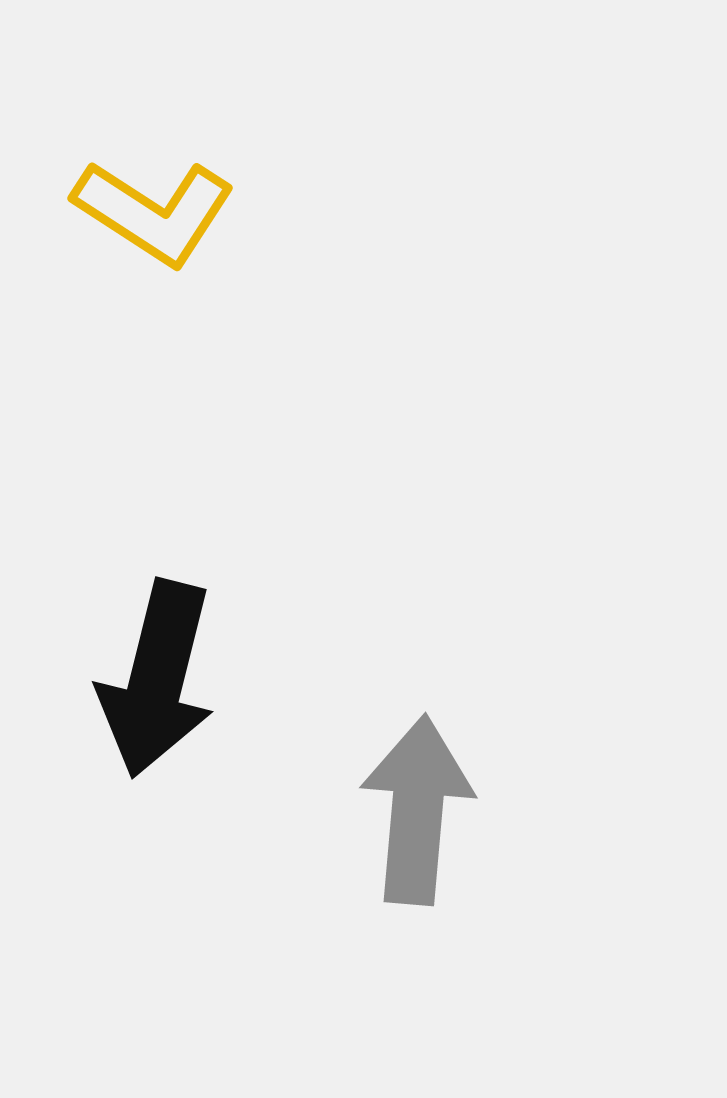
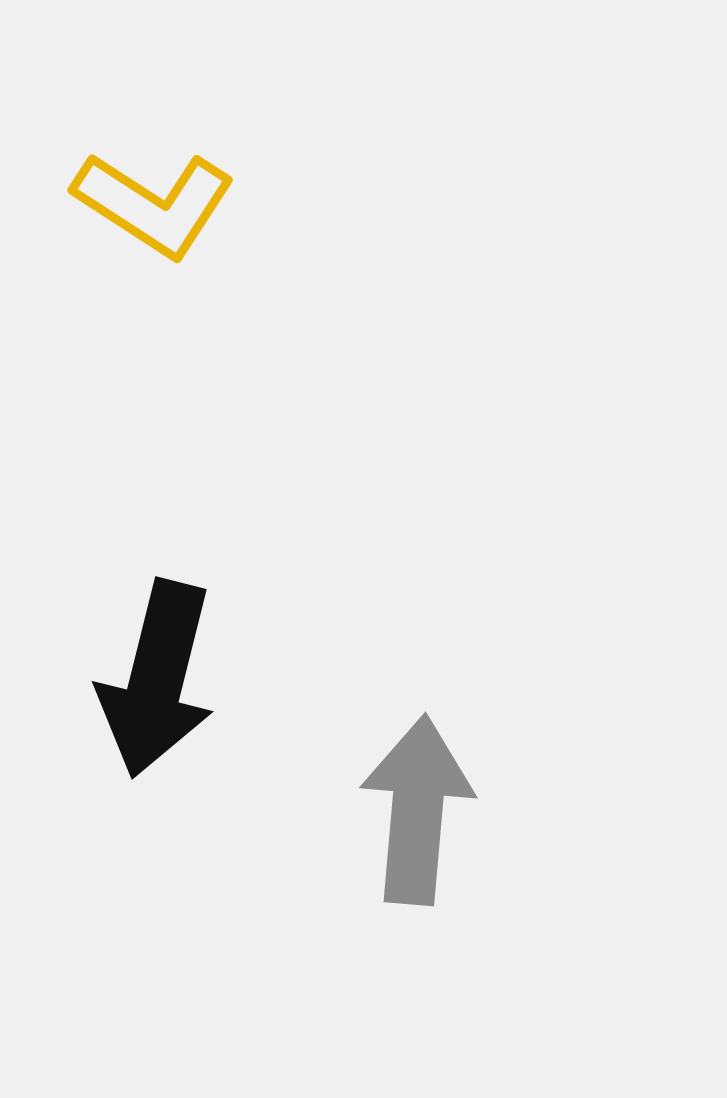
yellow L-shape: moved 8 px up
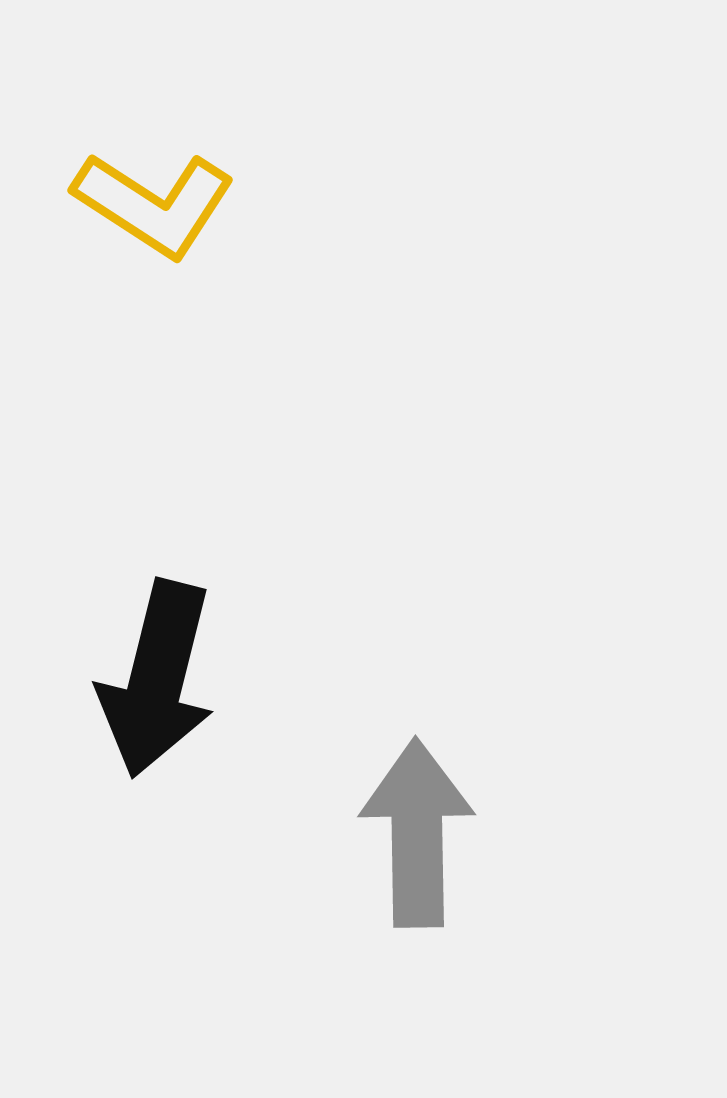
gray arrow: moved 23 px down; rotated 6 degrees counterclockwise
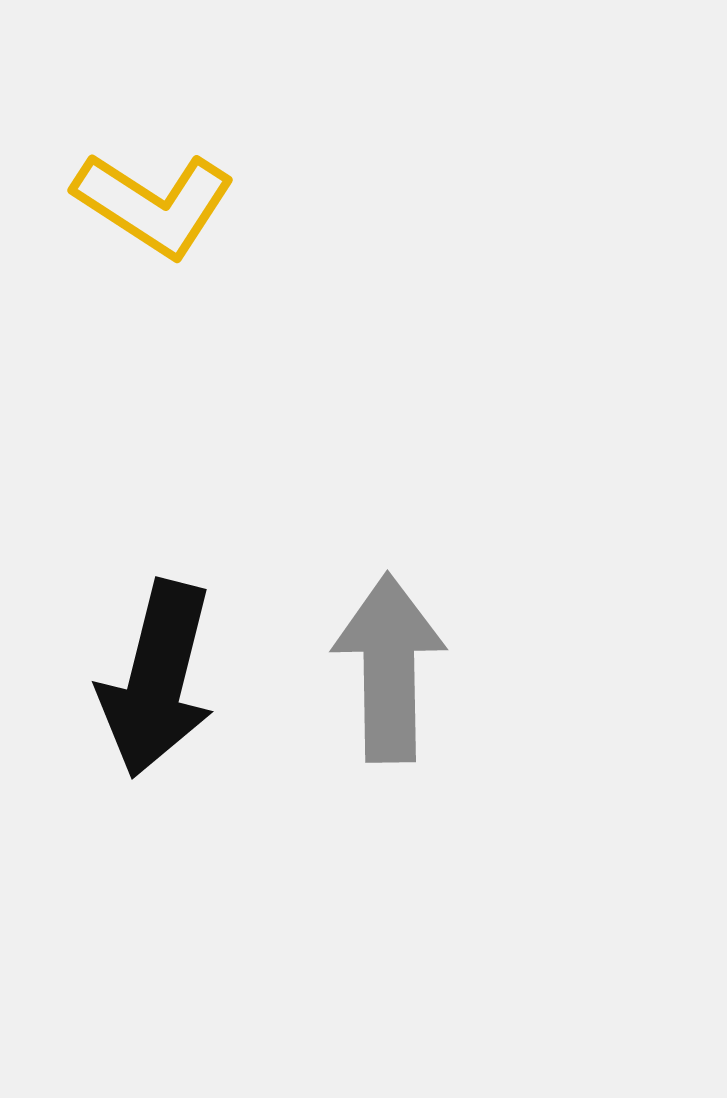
gray arrow: moved 28 px left, 165 px up
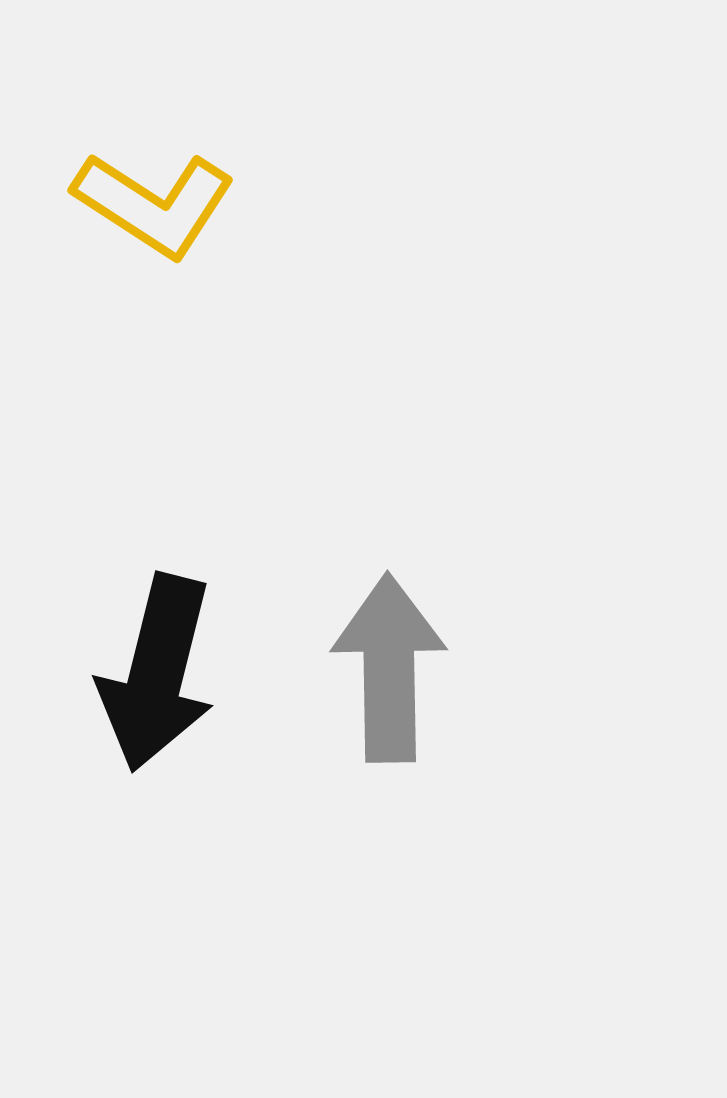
black arrow: moved 6 px up
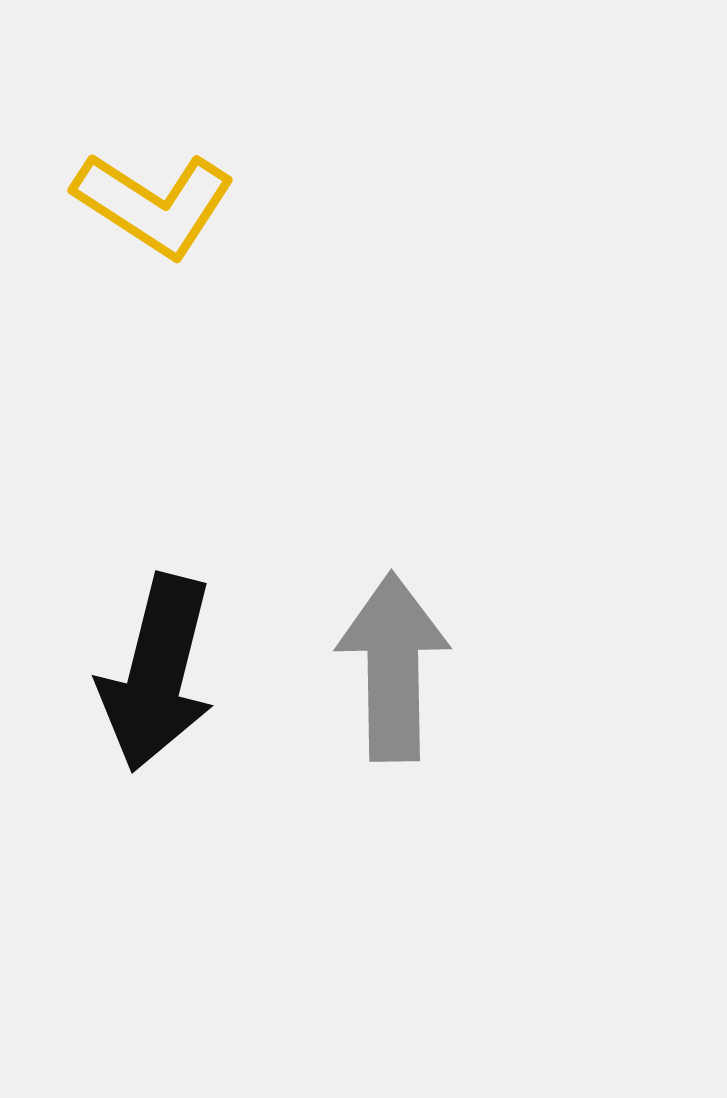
gray arrow: moved 4 px right, 1 px up
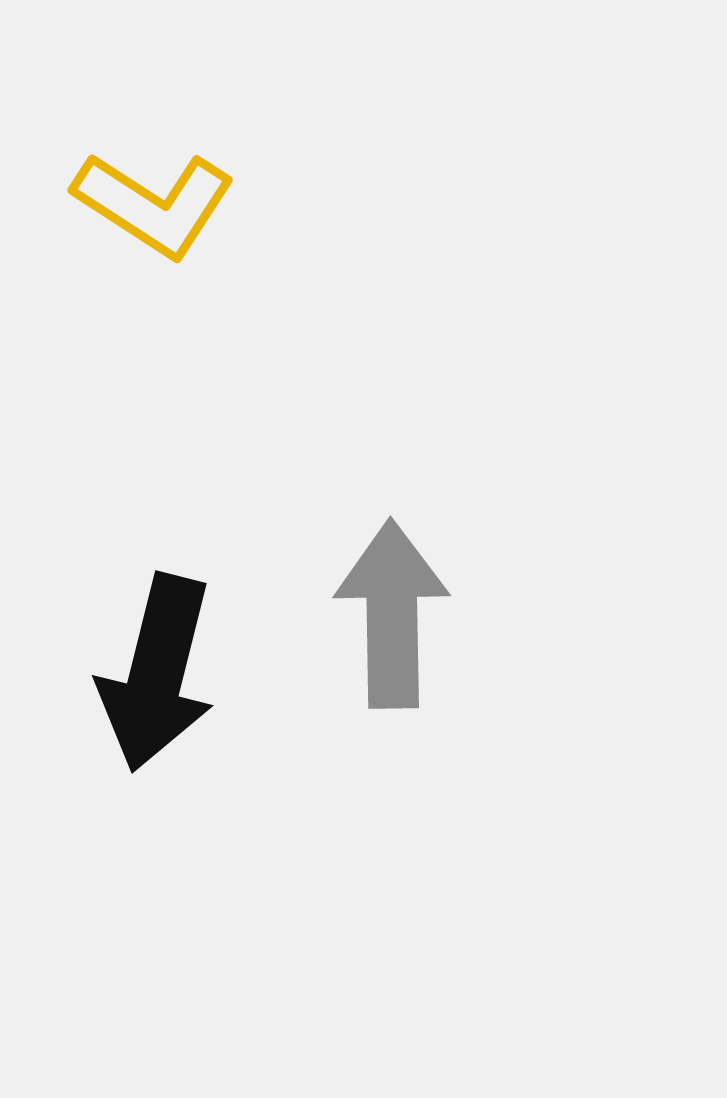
gray arrow: moved 1 px left, 53 px up
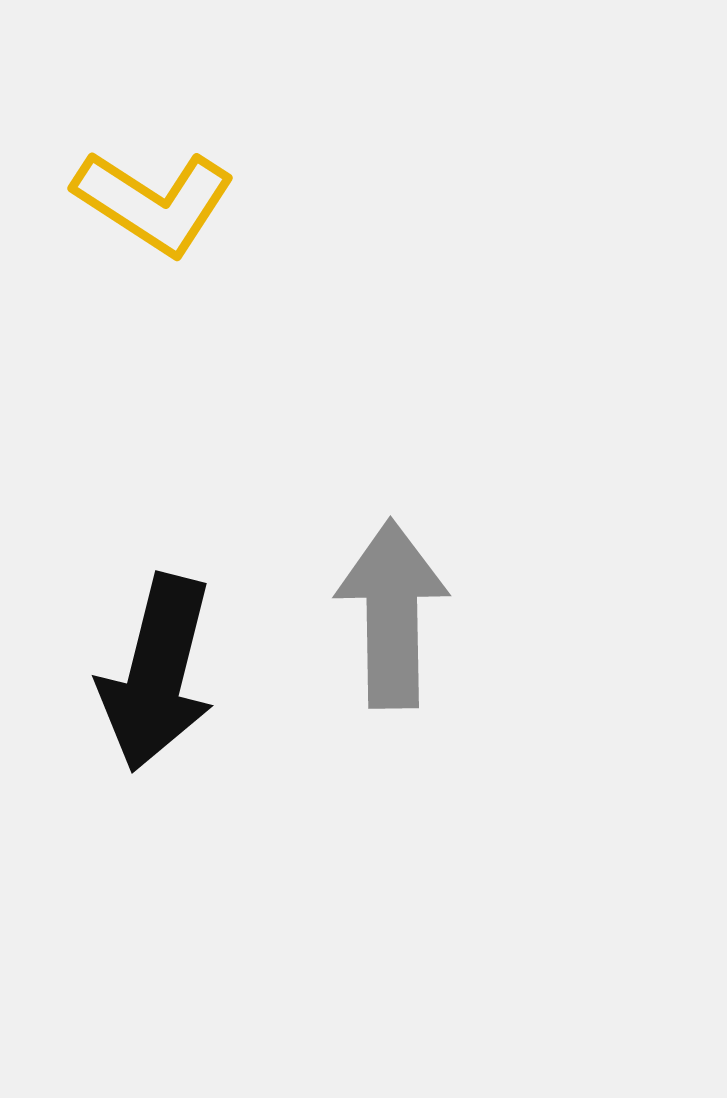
yellow L-shape: moved 2 px up
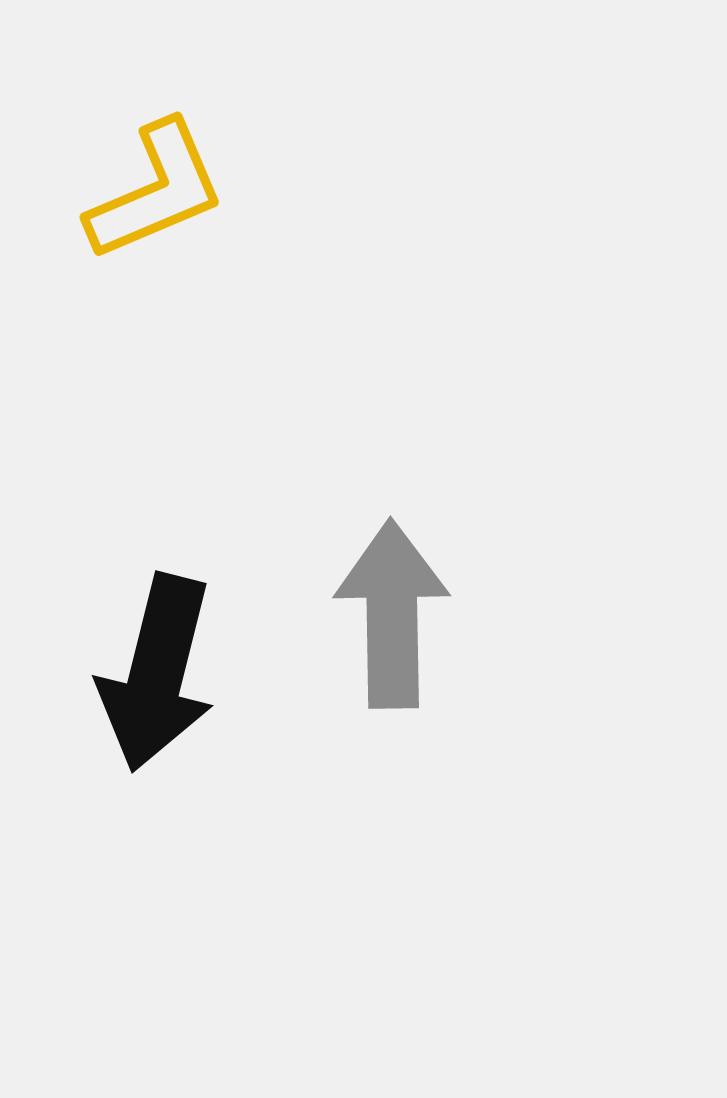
yellow L-shape: moved 2 px right, 11 px up; rotated 56 degrees counterclockwise
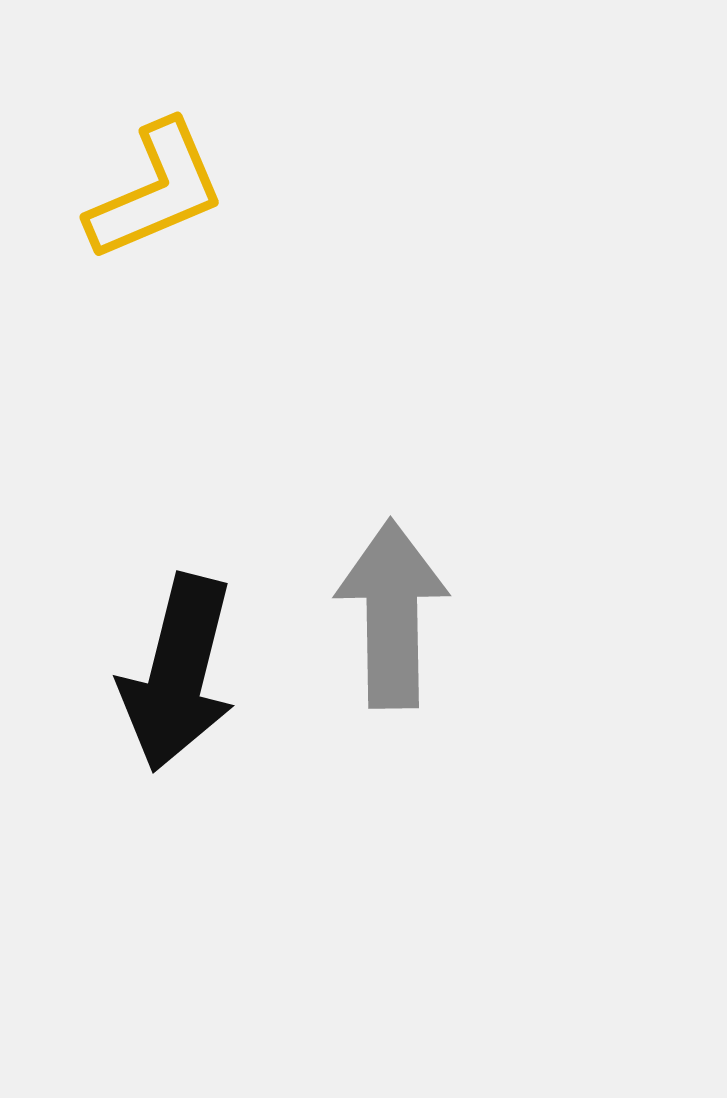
black arrow: moved 21 px right
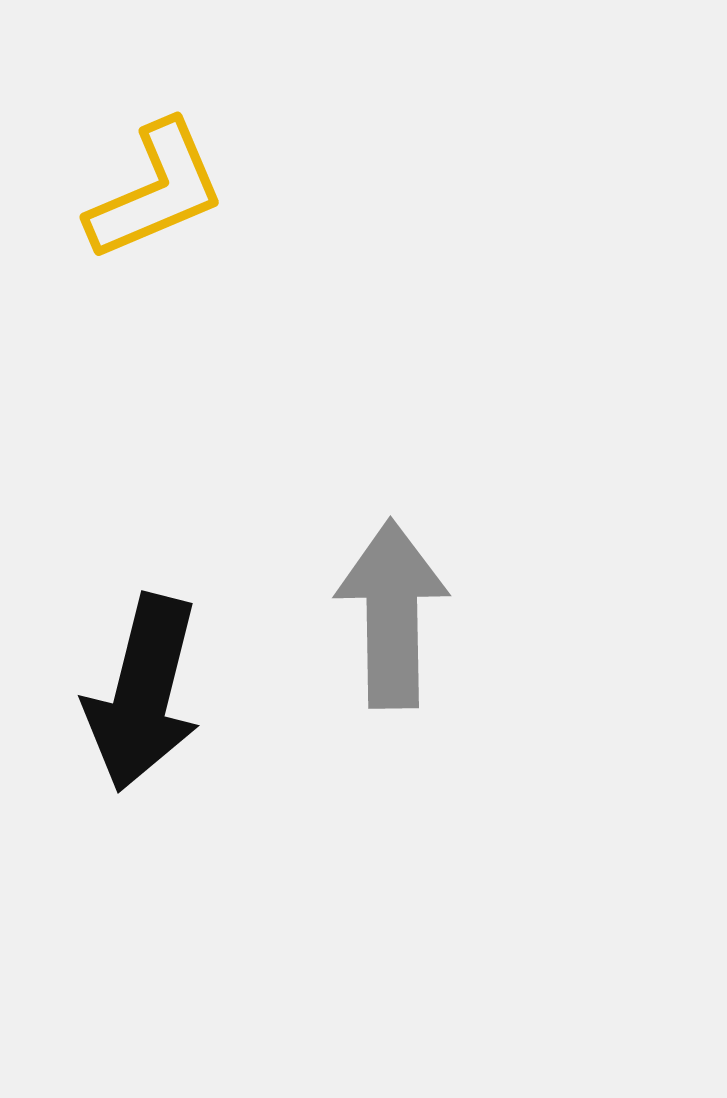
black arrow: moved 35 px left, 20 px down
